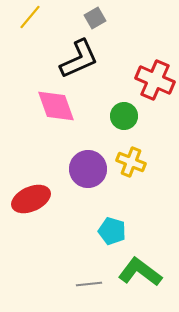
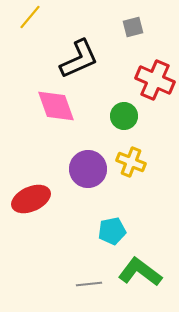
gray square: moved 38 px right, 9 px down; rotated 15 degrees clockwise
cyan pentagon: rotated 28 degrees counterclockwise
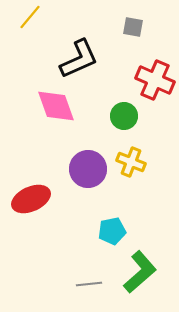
gray square: rotated 25 degrees clockwise
green L-shape: rotated 102 degrees clockwise
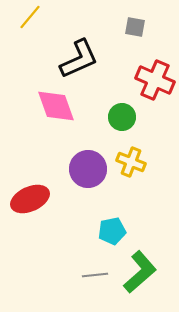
gray square: moved 2 px right
green circle: moved 2 px left, 1 px down
red ellipse: moved 1 px left
gray line: moved 6 px right, 9 px up
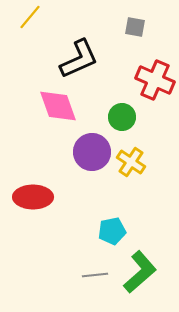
pink diamond: moved 2 px right
yellow cross: rotated 12 degrees clockwise
purple circle: moved 4 px right, 17 px up
red ellipse: moved 3 px right, 2 px up; rotated 24 degrees clockwise
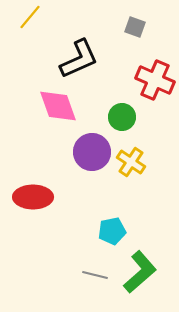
gray square: rotated 10 degrees clockwise
gray line: rotated 20 degrees clockwise
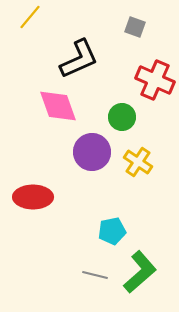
yellow cross: moved 7 px right
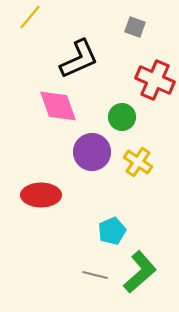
red ellipse: moved 8 px right, 2 px up
cyan pentagon: rotated 12 degrees counterclockwise
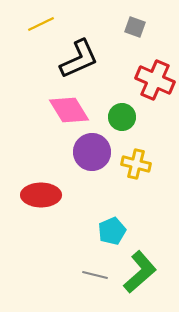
yellow line: moved 11 px right, 7 px down; rotated 24 degrees clockwise
pink diamond: moved 11 px right, 4 px down; rotated 12 degrees counterclockwise
yellow cross: moved 2 px left, 2 px down; rotated 20 degrees counterclockwise
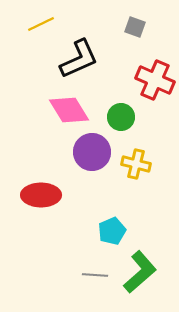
green circle: moved 1 px left
gray line: rotated 10 degrees counterclockwise
